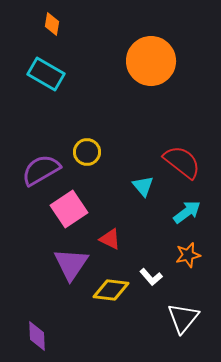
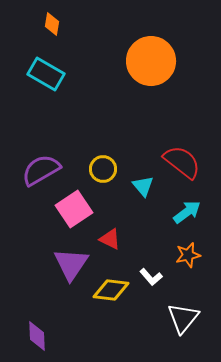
yellow circle: moved 16 px right, 17 px down
pink square: moved 5 px right
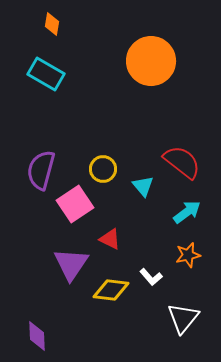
purple semicircle: rotated 45 degrees counterclockwise
pink square: moved 1 px right, 5 px up
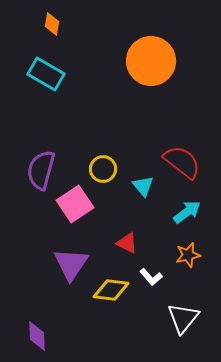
red triangle: moved 17 px right, 4 px down
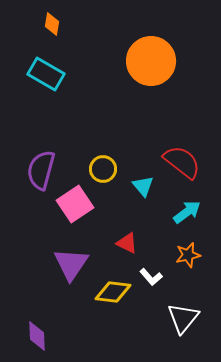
yellow diamond: moved 2 px right, 2 px down
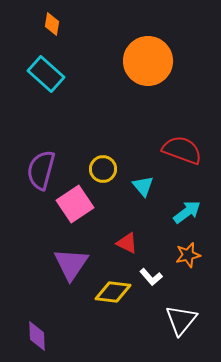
orange circle: moved 3 px left
cyan rectangle: rotated 12 degrees clockwise
red semicircle: moved 12 px up; rotated 18 degrees counterclockwise
white triangle: moved 2 px left, 2 px down
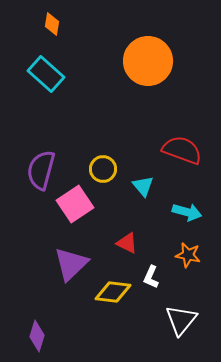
cyan arrow: rotated 52 degrees clockwise
orange star: rotated 25 degrees clockwise
purple triangle: rotated 12 degrees clockwise
white L-shape: rotated 65 degrees clockwise
purple diamond: rotated 20 degrees clockwise
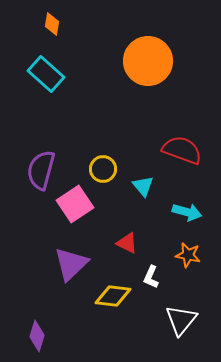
yellow diamond: moved 4 px down
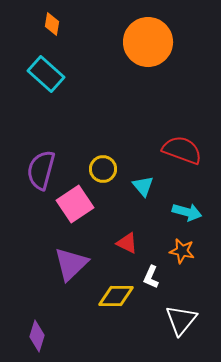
orange circle: moved 19 px up
orange star: moved 6 px left, 4 px up
yellow diamond: moved 3 px right; rotated 6 degrees counterclockwise
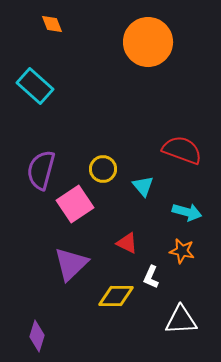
orange diamond: rotated 30 degrees counterclockwise
cyan rectangle: moved 11 px left, 12 px down
white triangle: rotated 48 degrees clockwise
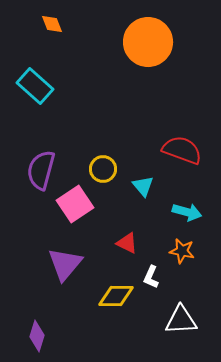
purple triangle: moved 6 px left; rotated 6 degrees counterclockwise
